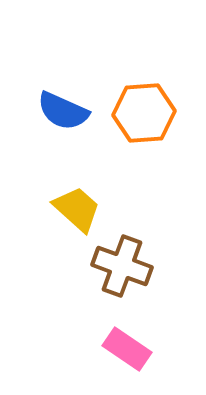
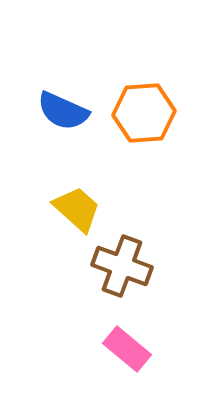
pink rectangle: rotated 6 degrees clockwise
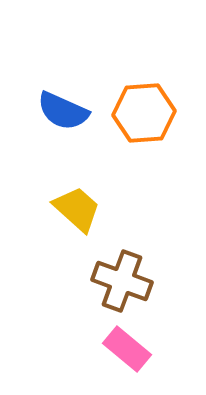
brown cross: moved 15 px down
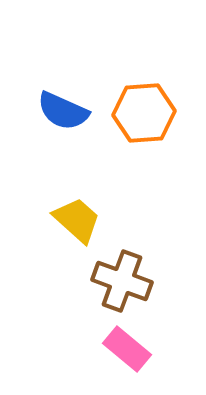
yellow trapezoid: moved 11 px down
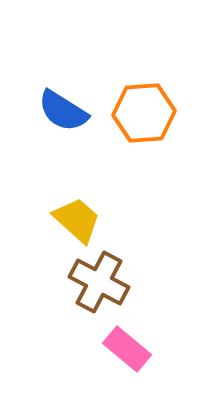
blue semicircle: rotated 8 degrees clockwise
brown cross: moved 23 px left, 1 px down; rotated 8 degrees clockwise
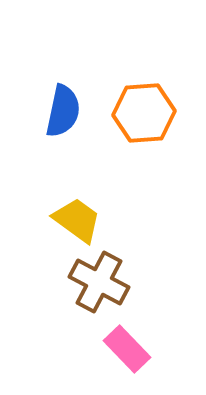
blue semicircle: rotated 110 degrees counterclockwise
yellow trapezoid: rotated 6 degrees counterclockwise
pink rectangle: rotated 6 degrees clockwise
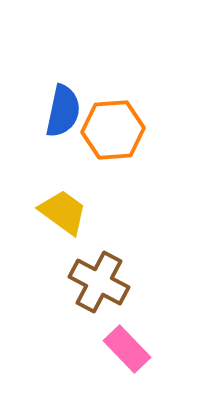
orange hexagon: moved 31 px left, 17 px down
yellow trapezoid: moved 14 px left, 8 px up
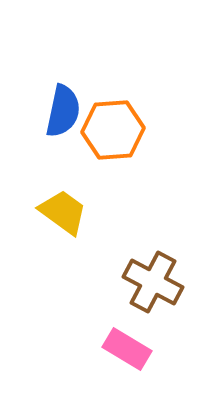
brown cross: moved 54 px right
pink rectangle: rotated 15 degrees counterclockwise
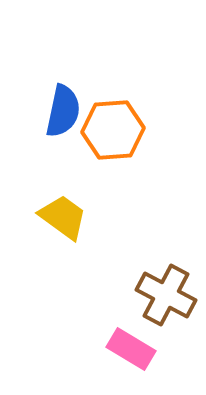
yellow trapezoid: moved 5 px down
brown cross: moved 13 px right, 13 px down
pink rectangle: moved 4 px right
